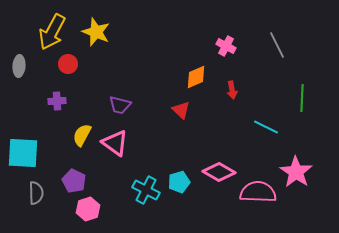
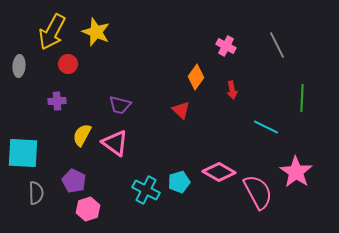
orange diamond: rotated 30 degrees counterclockwise
pink semicircle: rotated 60 degrees clockwise
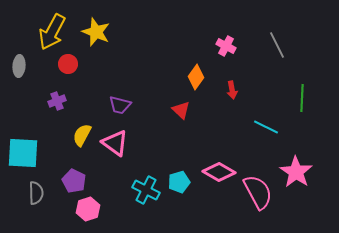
purple cross: rotated 18 degrees counterclockwise
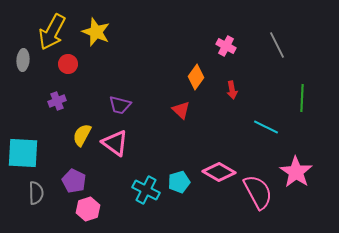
gray ellipse: moved 4 px right, 6 px up
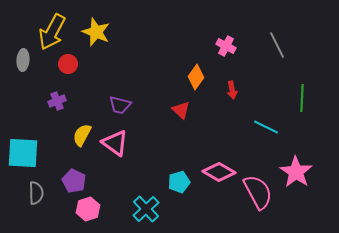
cyan cross: moved 19 px down; rotated 20 degrees clockwise
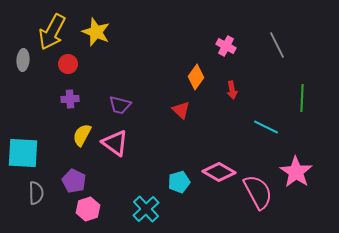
purple cross: moved 13 px right, 2 px up; rotated 18 degrees clockwise
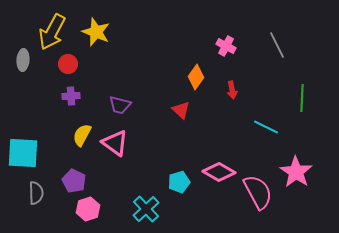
purple cross: moved 1 px right, 3 px up
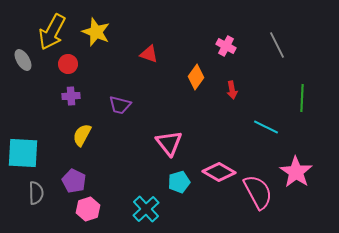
gray ellipse: rotated 35 degrees counterclockwise
red triangle: moved 32 px left, 56 px up; rotated 24 degrees counterclockwise
pink triangle: moved 54 px right; rotated 16 degrees clockwise
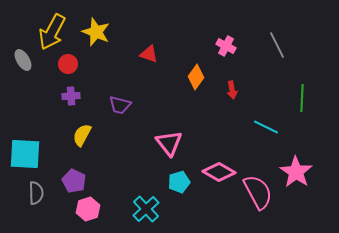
cyan square: moved 2 px right, 1 px down
